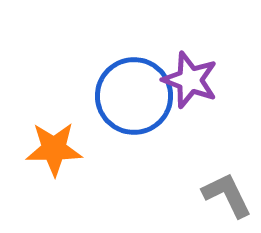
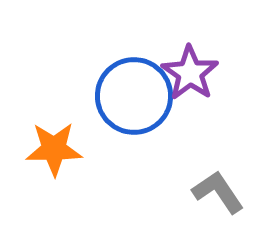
purple star: moved 7 px up; rotated 14 degrees clockwise
gray L-shape: moved 9 px left, 3 px up; rotated 8 degrees counterclockwise
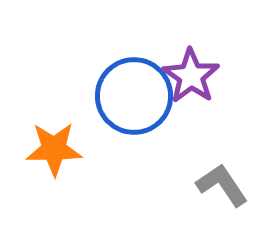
purple star: moved 1 px right, 3 px down
gray L-shape: moved 4 px right, 7 px up
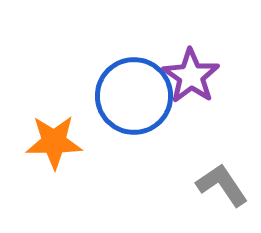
orange star: moved 7 px up
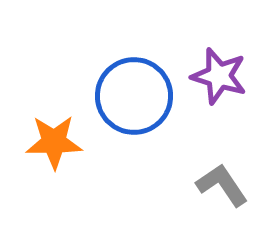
purple star: moved 28 px right; rotated 18 degrees counterclockwise
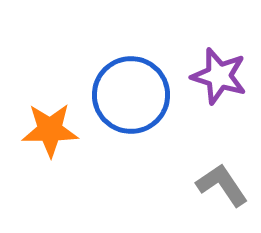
blue circle: moved 3 px left, 1 px up
orange star: moved 4 px left, 12 px up
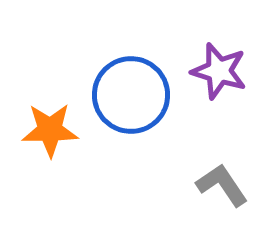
purple star: moved 5 px up
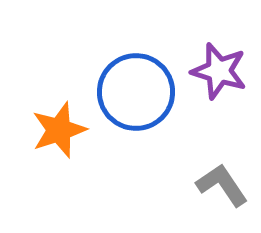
blue circle: moved 5 px right, 3 px up
orange star: moved 9 px right; rotated 18 degrees counterclockwise
